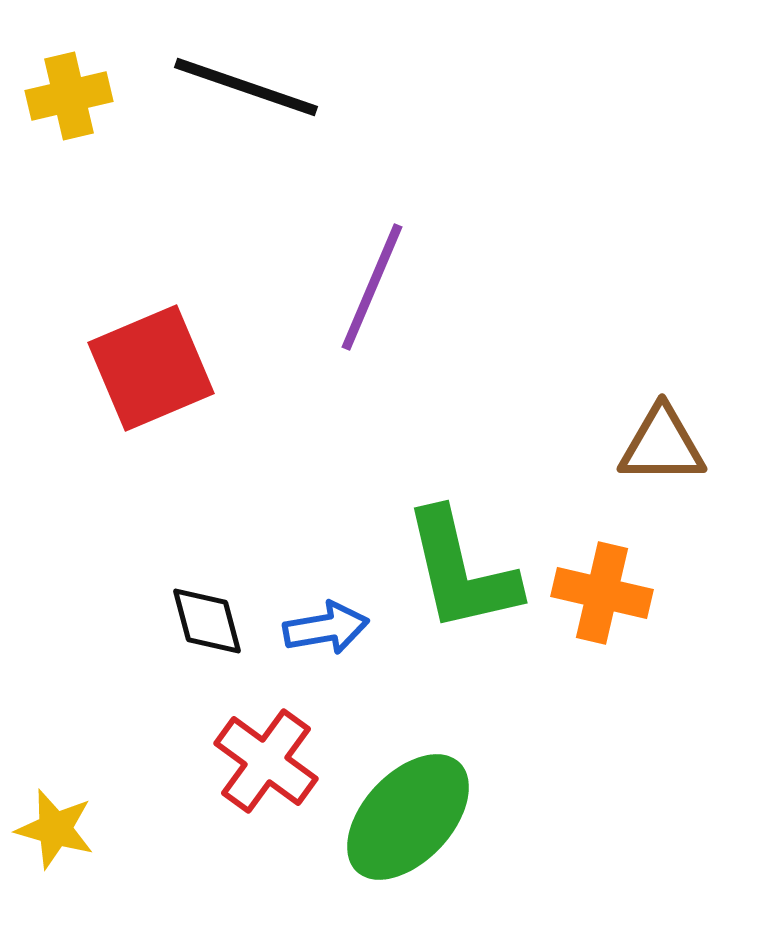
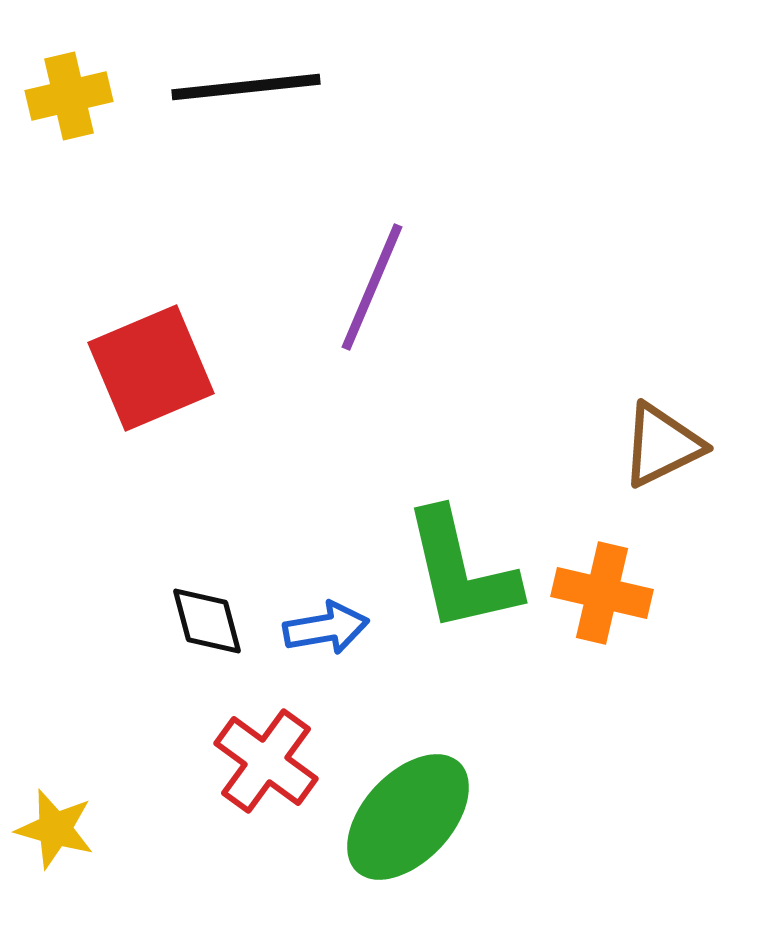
black line: rotated 25 degrees counterclockwise
brown triangle: rotated 26 degrees counterclockwise
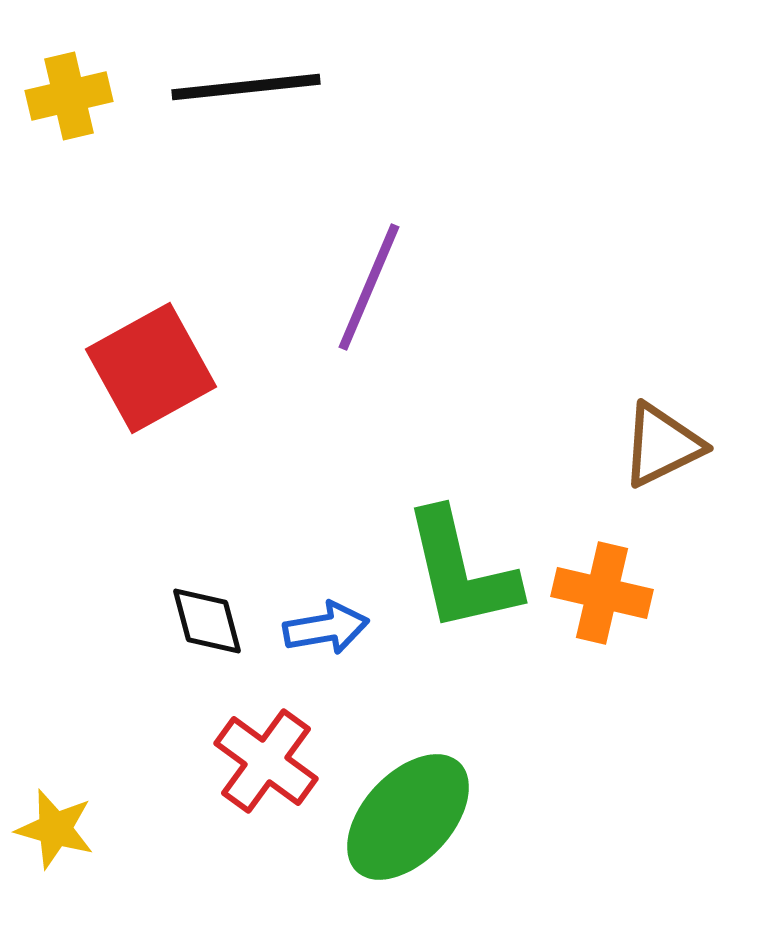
purple line: moved 3 px left
red square: rotated 6 degrees counterclockwise
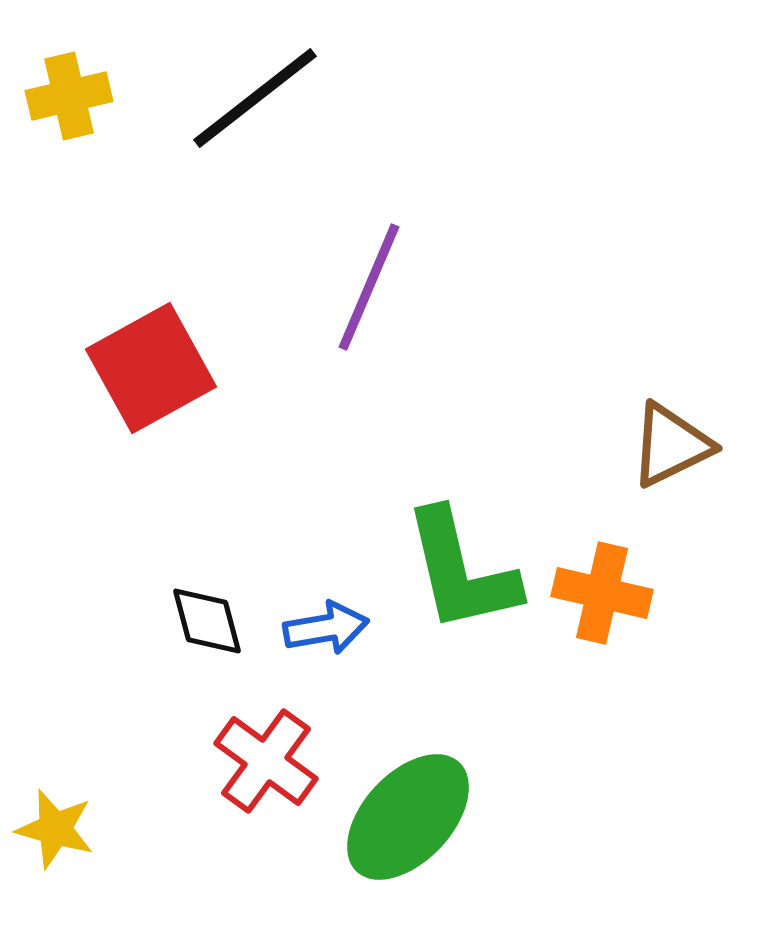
black line: moved 9 px right, 11 px down; rotated 32 degrees counterclockwise
brown triangle: moved 9 px right
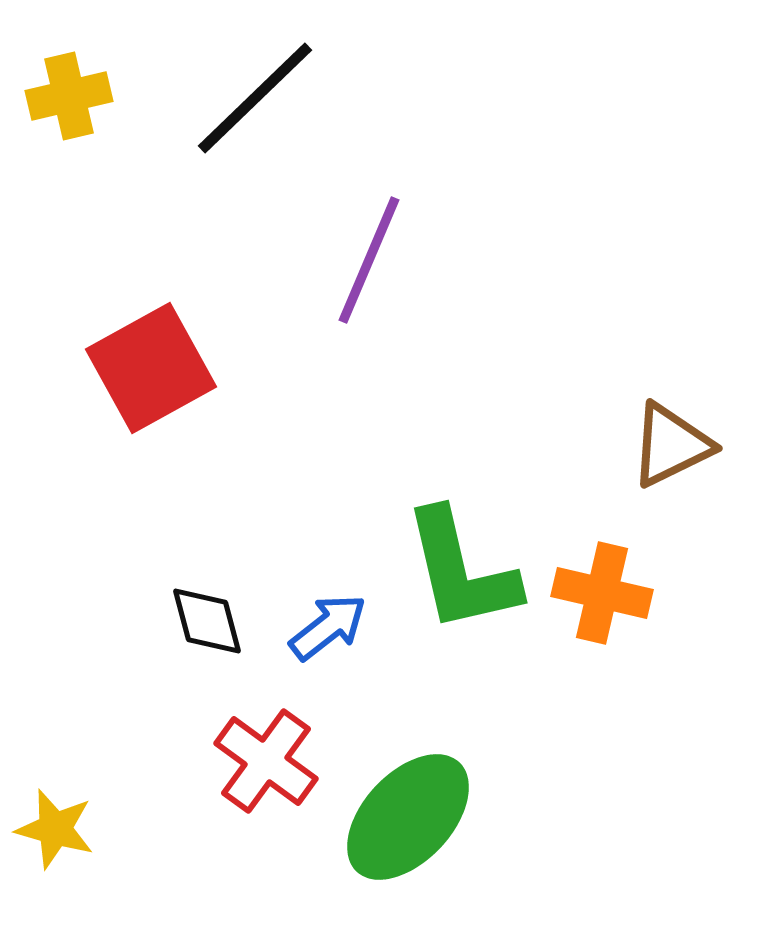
black line: rotated 6 degrees counterclockwise
purple line: moved 27 px up
blue arrow: moved 2 px right, 1 px up; rotated 28 degrees counterclockwise
